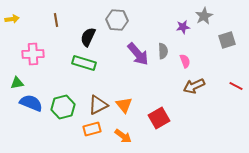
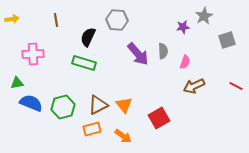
pink semicircle: moved 1 px down; rotated 40 degrees clockwise
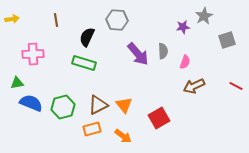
black semicircle: moved 1 px left
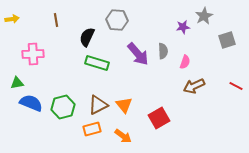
green rectangle: moved 13 px right
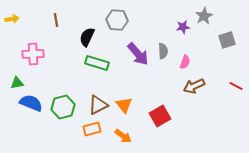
red square: moved 1 px right, 2 px up
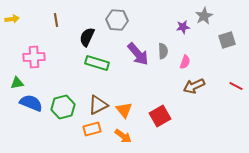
pink cross: moved 1 px right, 3 px down
orange triangle: moved 5 px down
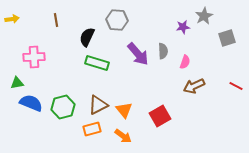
gray square: moved 2 px up
